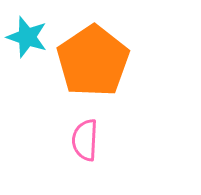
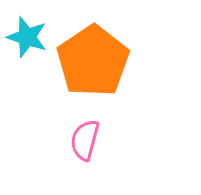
pink semicircle: rotated 12 degrees clockwise
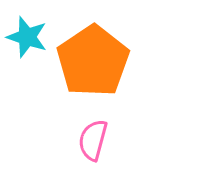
pink semicircle: moved 8 px right
